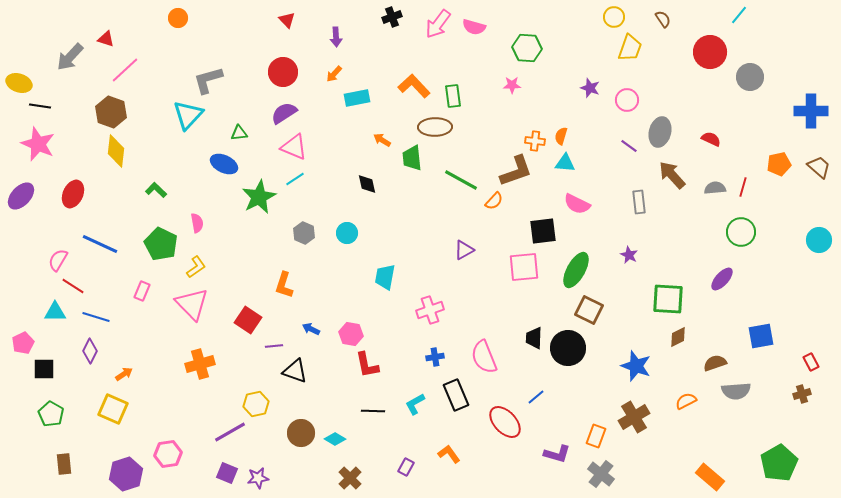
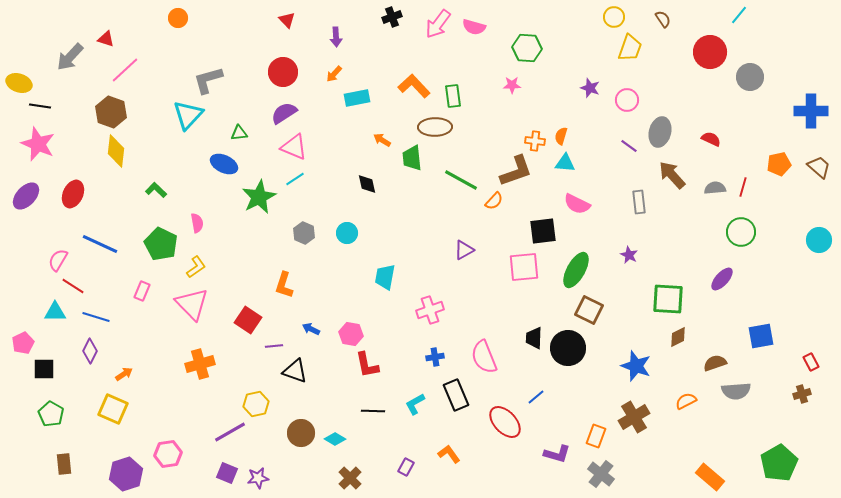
purple ellipse at (21, 196): moved 5 px right
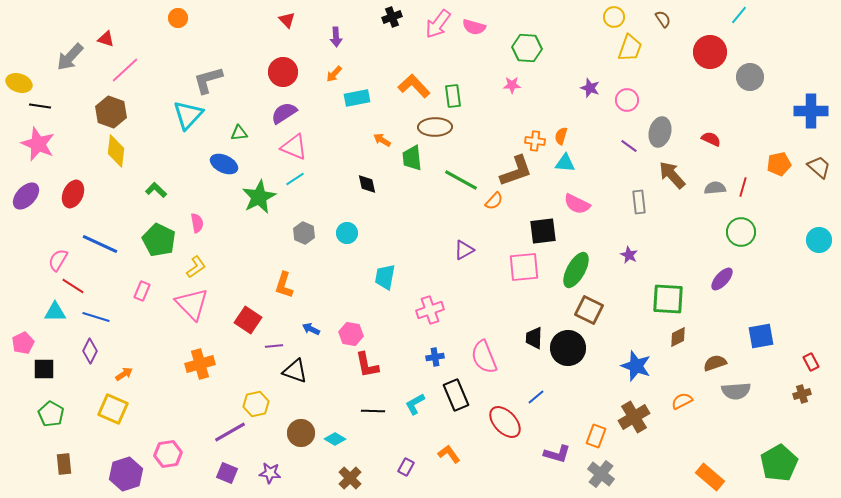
green pentagon at (161, 244): moved 2 px left, 4 px up
orange semicircle at (686, 401): moved 4 px left
purple star at (258, 478): moved 12 px right, 5 px up; rotated 15 degrees clockwise
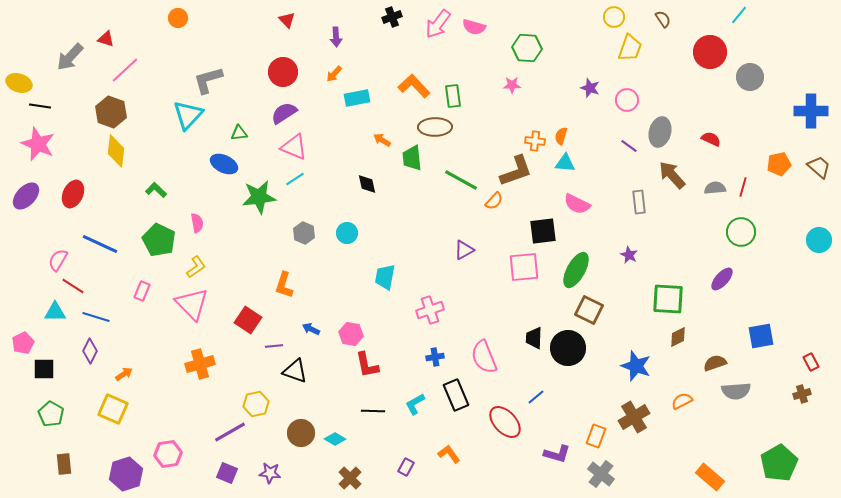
green star at (259, 197): rotated 20 degrees clockwise
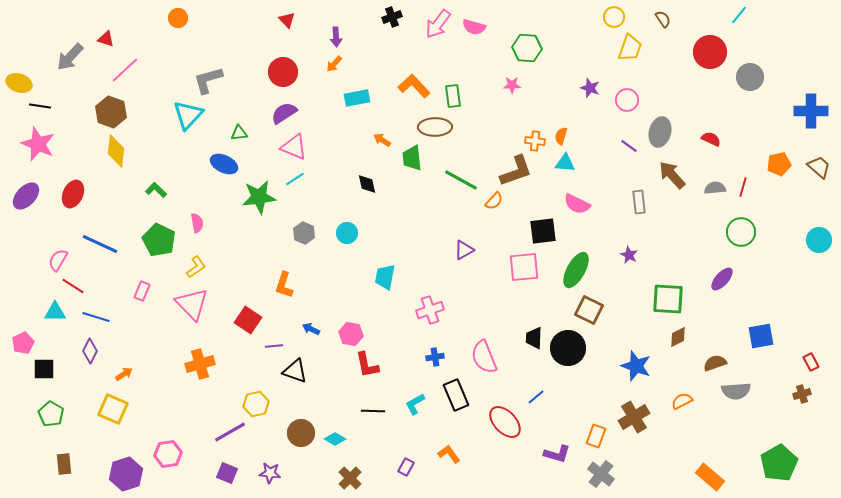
orange arrow at (334, 74): moved 10 px up
